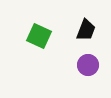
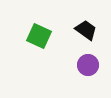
black trapezoid: rotated 75 degrees counterclockwise
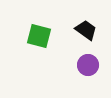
green square: rotated 10 degrees counterclockwise
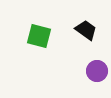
purple circle: moved 9 px right, 6 px down
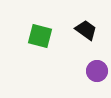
green square: moved 1 px right
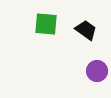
green square: moved 6 px right, 12 px up; rotated 10 degrees counterclockwise
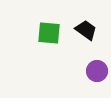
green square: moved 3 px right, 9 px down
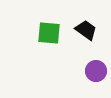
purple circle: moved 1 px left
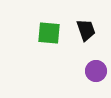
black trapezoid: rotated 35 degrees clockwise
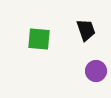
green square: moved 10 px left, 6 px down
